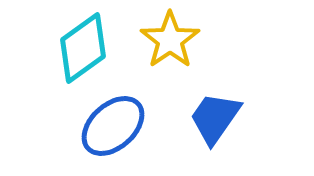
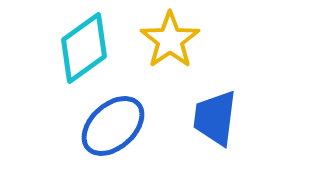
cyan diamond: moved 1 px right
blue trapezoid: rotated 28 degrees counterclockwise
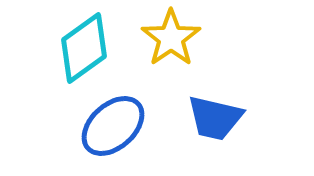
yellow star: moved 1 px right, 2 px up
blue trapezoid: rotated 84 degrees counterclockwise
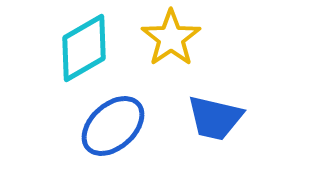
cyan diamond: rotated 6 degrees clockwise
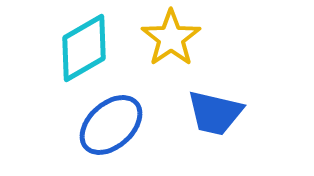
blue trapezoid: moved 5 px up
blue ellipse: moved 2 px left, 1 px up
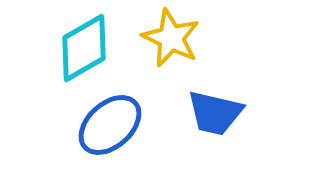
yellow star: rotated 12 degrees counterclockwise
blue ellipse: moved 1 px left
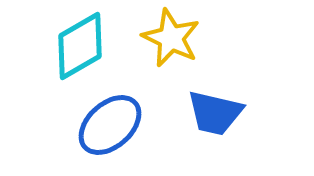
cyan diamond: moved 4 px left, 2 px up
